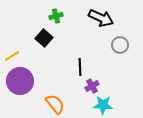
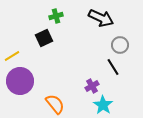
black square: rotated 24 degrees clockwise
black line: moved 33 px right; rotated 30 degrees counterclockwise
cyan star: rotated 30 degrees clockwise
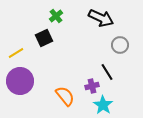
green cross: rotated 24 degrees counterclockwise
yellow line: moved 4 px right, 3 px up
black line: moved 6 px left, 5 px down
purple cross: rotated 16 degrees clockwise
orange semicircle: moved 10 px right, 8 px up
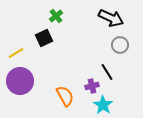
black arrow: moved 10 px right
orange semicircle: rotated 10 degrees clockwise
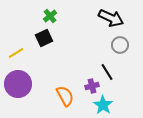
green cross: moved 6 px left
purple circle: moved 2 px left, 3 px down
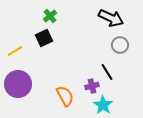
yellow line: moved 1 px left, 2 px up
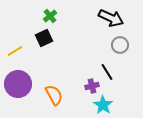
orange semicircle: moved 11 px left, 1 px up
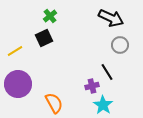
orange semicircle: moved 8 px down
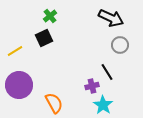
purple circle: moved 1 px right, 1 px down
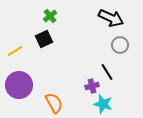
black square: moved 1 px down
cyan star: moved 1 px up; rotated 18 degrees counterclockwise
